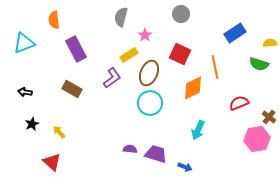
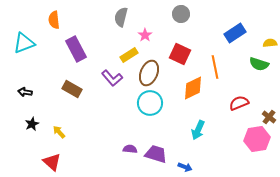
purple L-shape: rotated 85 degrees clockwise
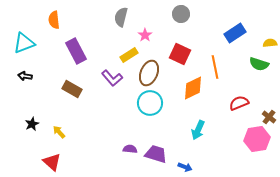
purple rectangle: moved 2 px down
black arrow: moved 16 px up
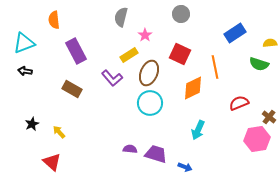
black arrow: moved 5 px up
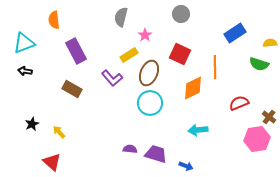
orange line: rotated 10 degrees clockwise
cyan arrow: rotated 60 degrees clockwise
blue arrow: moved 1 px right, 1 px up
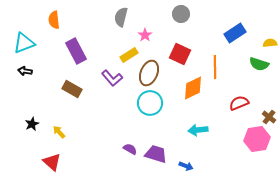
purple semicircle: rotated 24 degrees clockwise
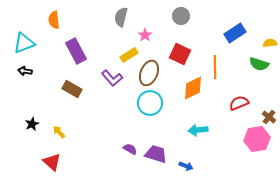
gray circle: moved 2 px down
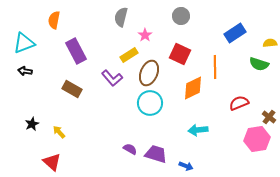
orange semicircle: rotated 18 degrees clockwise
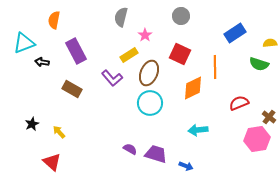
black arrow: moved 17 px right, 9 px up
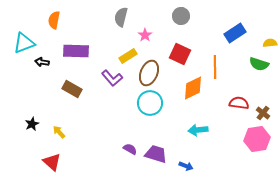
purple rectangle: rotated 60 degrees counterclockwise
yellow rectangle: moved 1 px left, 1 px down
red semicircle: rotated 30 degrees clockwise
brown cross: moved 6 px left, 4 px up
